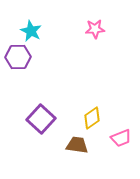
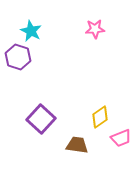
purple hexagon: rotated 20 degrees clockwise
yellow diamond: moved 8 px right, 1 px up
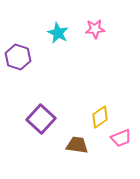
cyan star: moved 27 px right, 2 px down
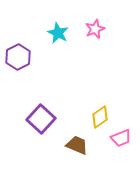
pink star: rotated 18 degrees counterclockwise
purple hexagon: rotated 15 degrees clockwise
brown trapezoid: rotated 15 degrees clockwise
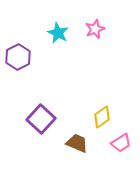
yellow diamond: moved 2 px right
pink trapezoid: moved 5 px down; rotated 10 degrees counterclockwise
brown trapezoid: moved 2 px up
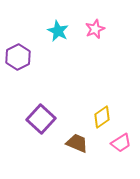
cyan star: moved 2 px up
